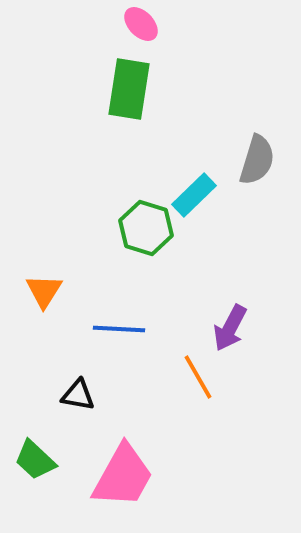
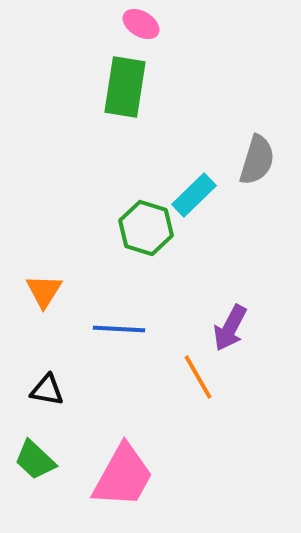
pink ellipse: rotated 15 degrees counterclockwise
green rectangle: moved 4 px left, 2 px up
black triangle: moved 31 px left, 5 px up
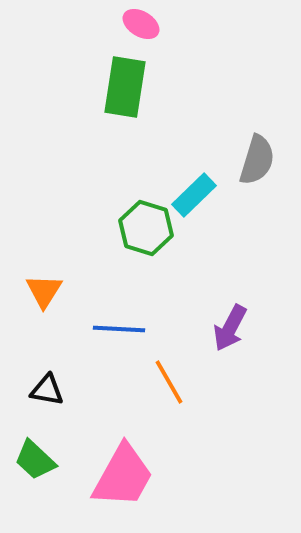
orange line: moved 29 px left, 5 px down
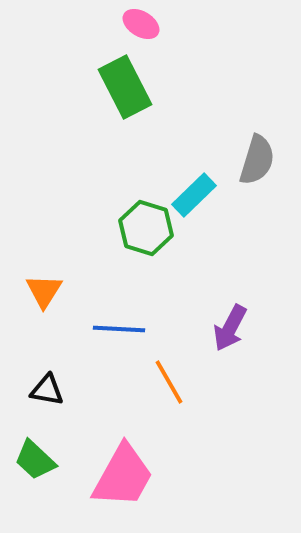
green rectangle: rotated 36 degrees counterclockwise
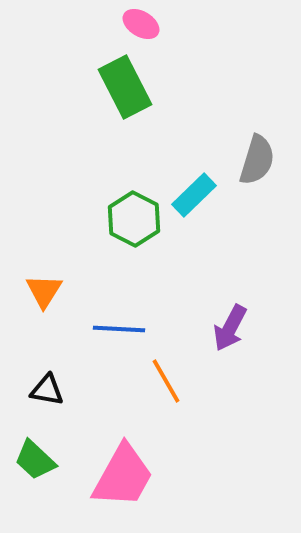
green hexagon: moved 12 px left, 9 px up; rotated 10 degrees clockwise
orange line: moved 3 px left, 1 px up
